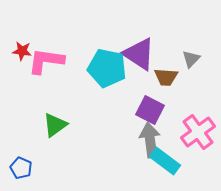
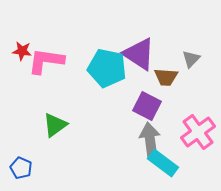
purple square: moved 3 px left, 4 px up
cyan rectangle: moved 2 px left, 2 px down
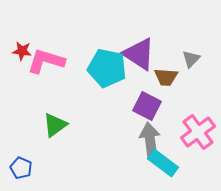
pink L-shape: rotated 9 degrees clockwise
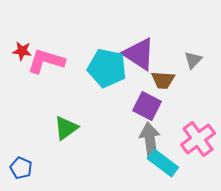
gray triangle: moved 2 px right, 1 px down
brown trapezoid: moved 3 px left, 3 px down
green triangle: moved 11 px right, 3 px down
pink cross: moved 7 px down
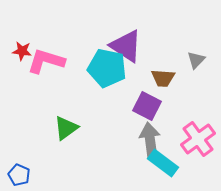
purple triangle: moved 13 px left, 8 px up
gray triangle: moved 3 px right
brown trapezoid: moved 2 px up
blue pentagon: moved 2 px left, 7 px down
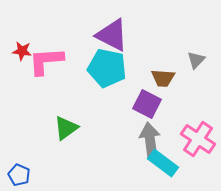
purple triangle: moved 14 px left, 11 px up; rotated 6 degrees counterclockwise
pink L-shape: rotated 21 degrees counterclockwise
purple square: moved 2 px up
pink cross: rotated 20 degrees counterclockwise
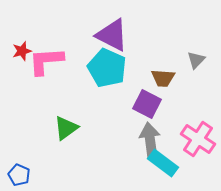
red star: rotated 24 degrees counterclockwise
cyan pentagon: rotated 12 degrees clockwise
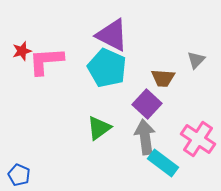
purple square: rotated 16 degrees clockwise
green triangle: moved 33 px right
gray arrow: moved 5 px left, 3 px up
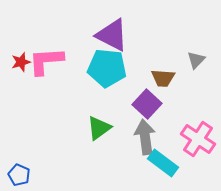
red star: moved 1 px left, 11 px down
cyan pentagon: rotated 18 degrees counterclockwise
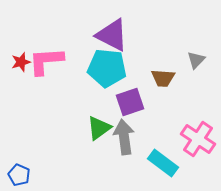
purple square: moved 17 px left, 2 px up; rotated 28 degrees clockwise
gray arrow: moved 21 px left
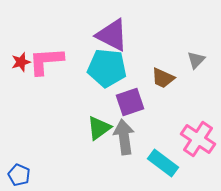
brown trapezoid: rotated 20 degrees clockwise
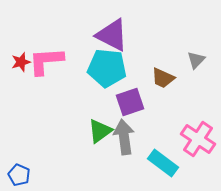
green triangle: moved 1 px right, 3 px down
